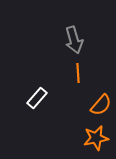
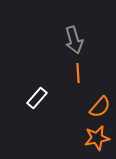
orange semicircle: moved 1 px left, 2 px down
orange star: moved 1 px right
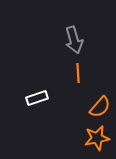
white rectangle: rotated 30 degrees clockwise
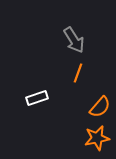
gray arrow: rotated 16 degrees counterclockwise
orange line: rotated 24 degrees clockwise
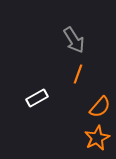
orange line: moved 1 px down
white rectangle: rotated 10 degrees counterclockwise
orange star: rotated 15 degrees counterclockwise
